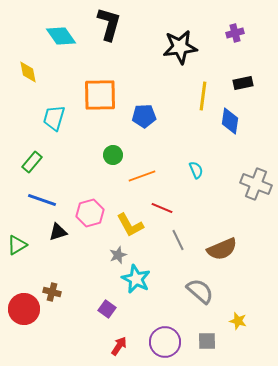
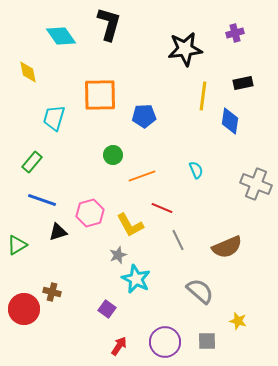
black star: moved 5 px right, 2 px down
brown semicircle: moved 5 px right, 2 px up
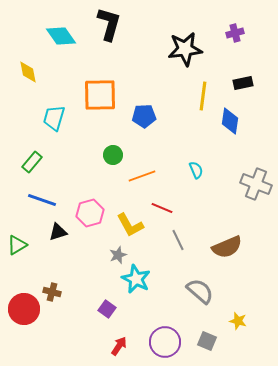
gray square: rotated 24 degrees clockwise
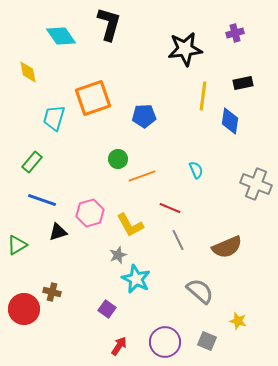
orange square: moved 7 px left, 3 px down; rotated 18 degrees counterclockwise
green circle: moved 5 px right, 4 px down
red line: moved 8 px right
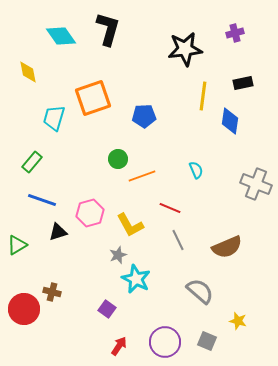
black L-shape: moved 1 px left, 5 px down
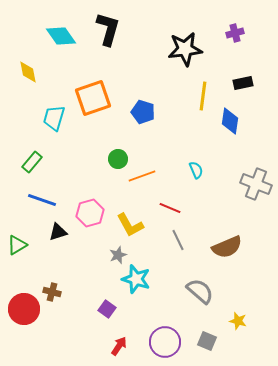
blue pentagon: moved 1 px left, 4 px up; rotated 20 degrees clockwise
cyan star: rotated 8 degrees counterclockwise
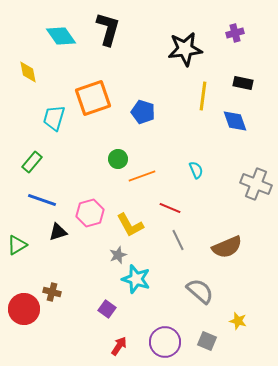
black rectangle: rotated 24 degrees clockwise
blue diamond: moved 5 px right; rotated 28 degrees counterclockwise
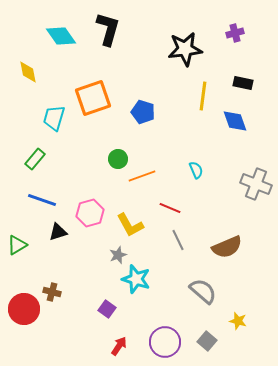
green rectangle: moved 3 px right, 3 px up
gray semicircle: moved 3 px right
gray square: rotated 18 degrees clockwise
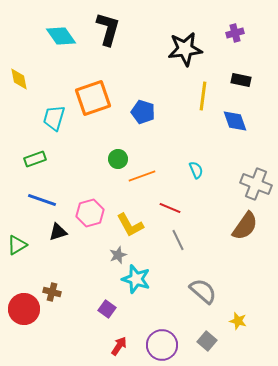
yellow diamond: moved 9 px left, 7 px down
black rectangle: moved 2 px left, 3 px up
green rectangle: rotated 30 degrees clockwise
brown semicircle: moved 18 px right, 21 px up; rotated 32 degrees counterclockwise
purple circle: moved 3 px left, 3 px down
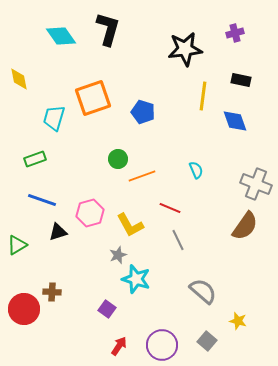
brown cross: rotated 12 degrees counterclockwise
